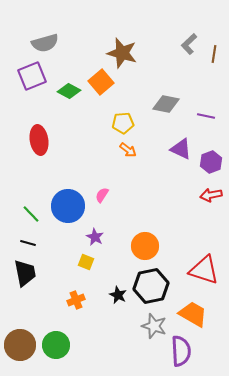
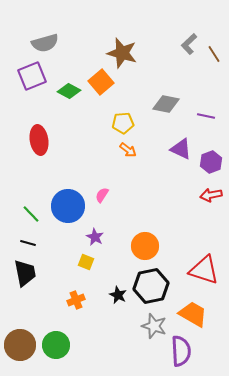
brown line: rotated 42 degrees counterclockwise
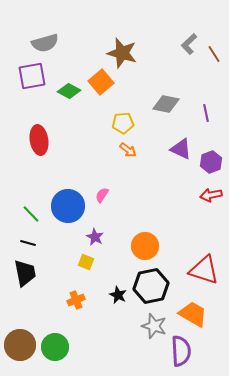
purple square: rotated 12 degrees clockwise
purple line: moved 3 px up; rotated 66 degrees clockwise
green circle: moved 1 px left, 2 px down
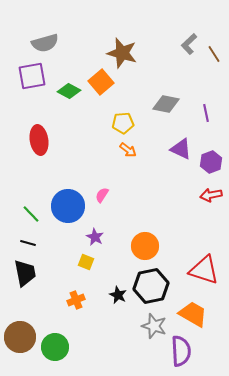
brown circle: moved 8 px up
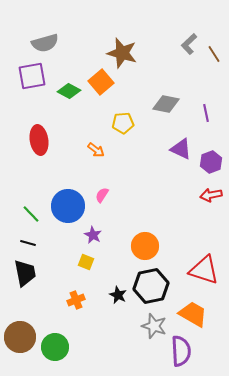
orange arrow: moved 32 px left
purple star: moved 2 px left, 2 px up
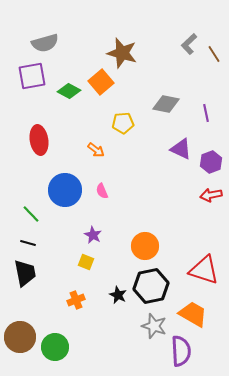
pink semicircle: moved 4 px up; rotated 56 degrees counterclockwise
blue circle: moved 3 px left, 16 px up
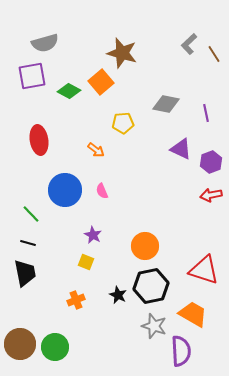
brown circle: moved 7 px down
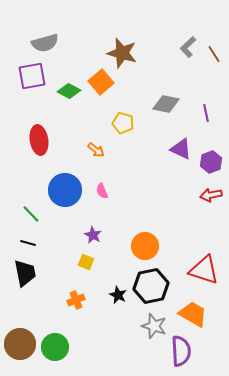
gray L-shape: moved 1 px left, 3 px down
yellow pentagon: rotated 20 degrees clockwise
